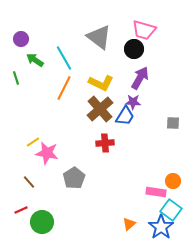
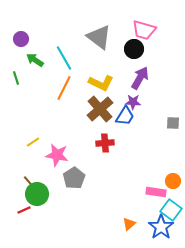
pink star: moved 10 px right, 2 px down
red line: moved 3 px right
green circle: moved 5 px left, 28 px up
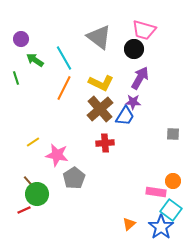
gray square: moved 11 px down
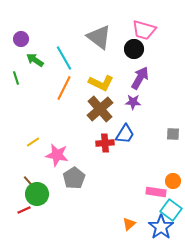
blue trapezoid: moved 18 px down
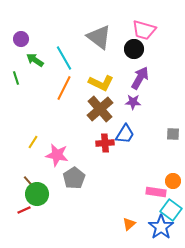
yellow line: rotated 24 degrees counterclockwise
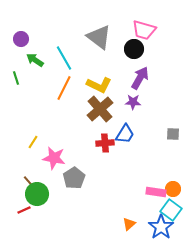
yellow L-shape: moved 2 px left, 2 px down
pink star: moved 3 px left, 3 px down
orange circle: moved 8 px down
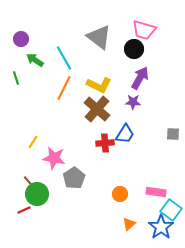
brown cross: moved 3 px left; rotated 8 degrees counterclockwise
orange circle: moved 53 px left, 5 px down
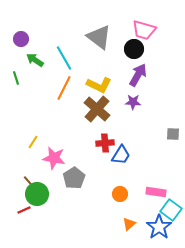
purple arrow: moved 2 px left, 3 px up
blue trapezoid: moved 4 px left, 21 px down
blue star: moved 2 px left
